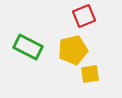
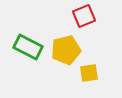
yellow pentagon: moved 7 px left
yellow square: moved 1 px left, 1 px up
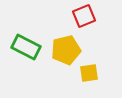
green rectangle: moved 2 px left
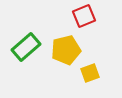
green rectangle: rotated 68 degrees counterclockwise
yellow square: moved 1 px right; rotated 12 degrees counterclockwise
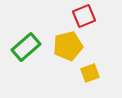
yellow pentagon: moved 2 px right, 4 px up
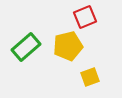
red square: moved 1 px right, 1 px down
yellow square: moved 4 px down
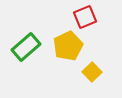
yellow pentagon: rotated 12 degrees counterclockwise
yellow square: moved 2 px right, 5 px up; rotated 24 degrees counterclockwise
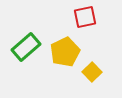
red square: rotated 10 degrees clockwise
yellow pentagon: moved 3 px left, 6 px down
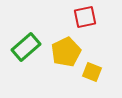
yellow pentagon: moved 1 px right
yellow square: rotated 24 degrees counterclockwise
